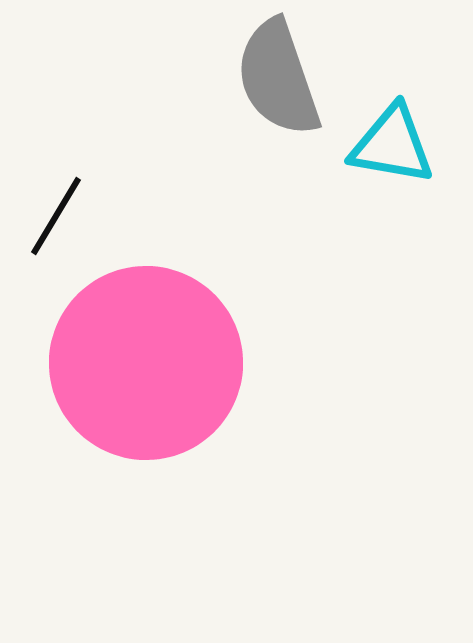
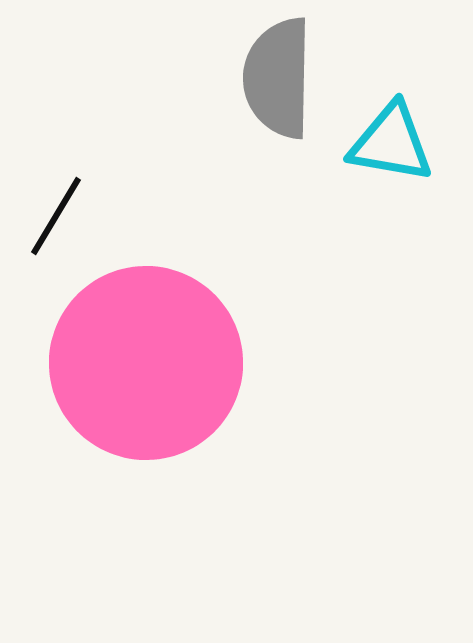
gray semicircle: rotated 20 degrees clockwise
cyan triangle: moved 1 px left, 2 px up
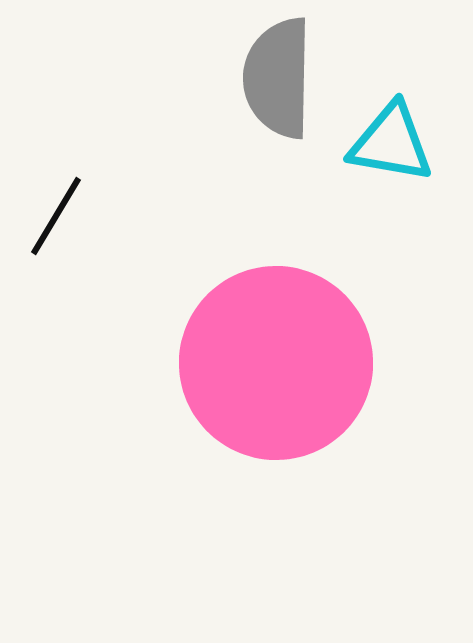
pink circle: moved 130 px right
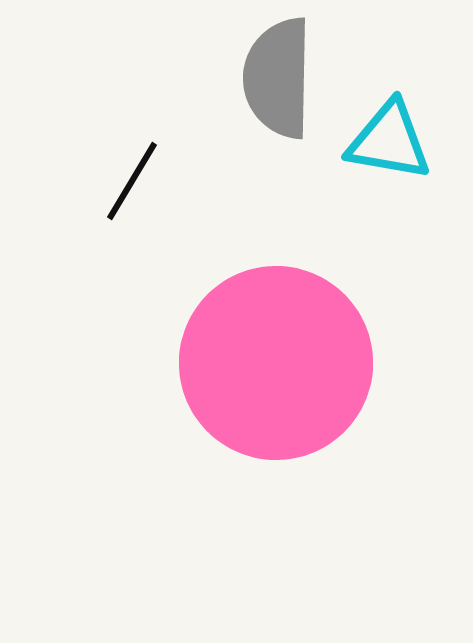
cyan triangle: moved 2 px left, 2 px up
black line: moved 76 px right, 35 px up
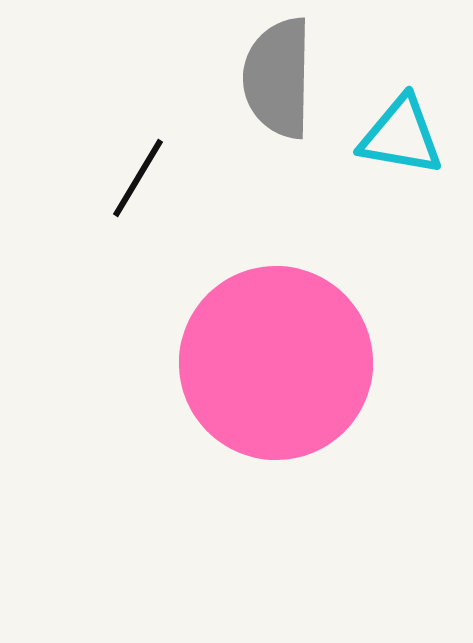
cyan triangle: moved 12 px right, 5 px up
black line: moved 6 px right, 3 px up
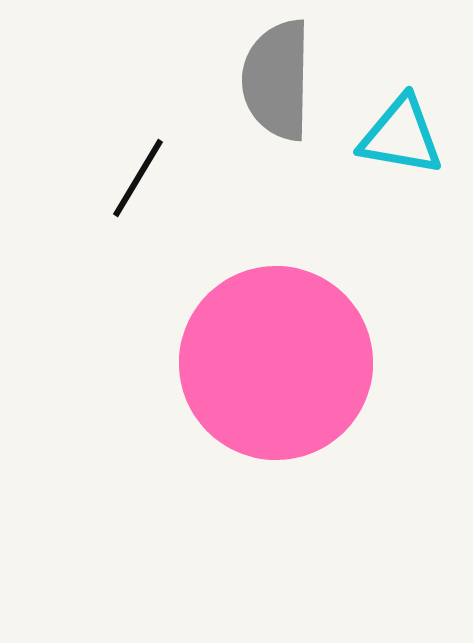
gray semicircle: moved 1 px left, 2 px down
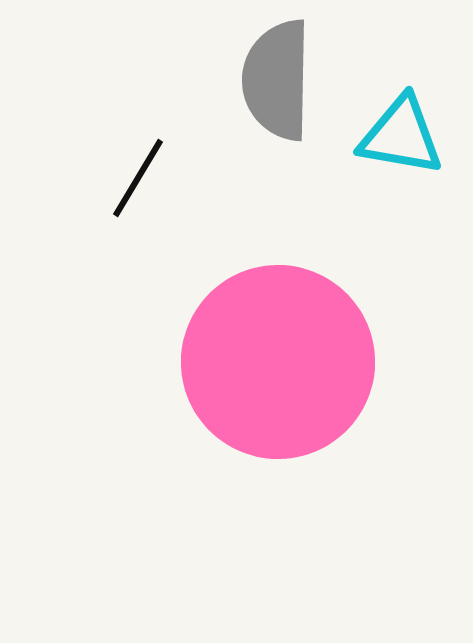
pink circle: moved 2 px right, 1 px up
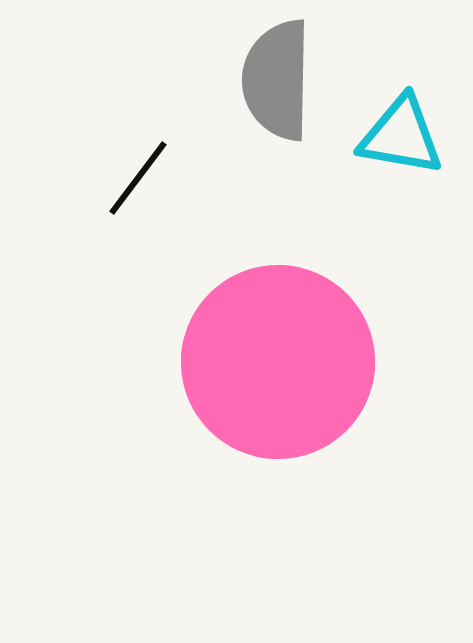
black line: rotated 6 degrees clockwise
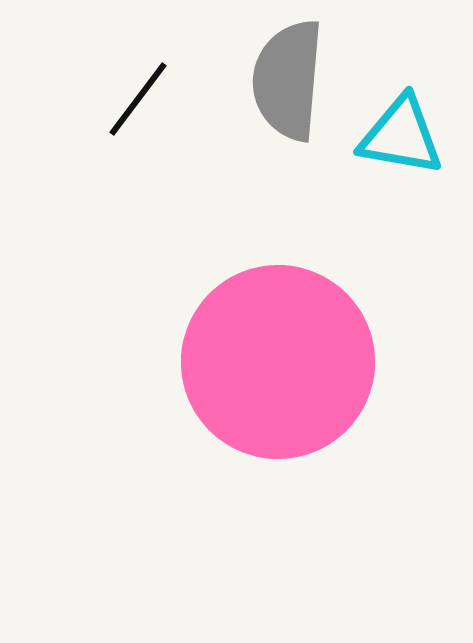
gray semicircle: moved 11 px right; rotated 4 degrees clockwise
black line: moved 79 px up
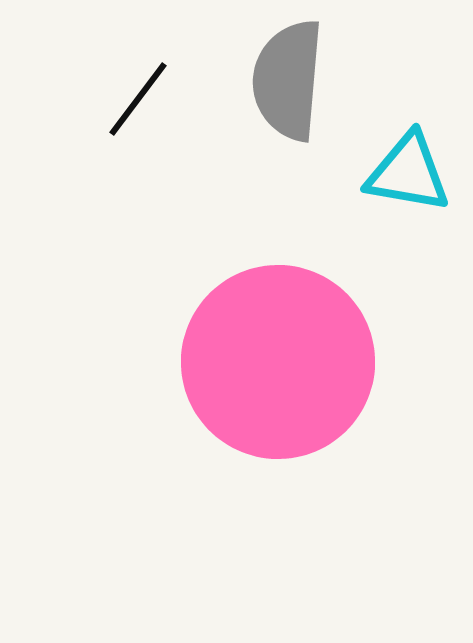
cyan triangle: moved 7 px right, 37 px down
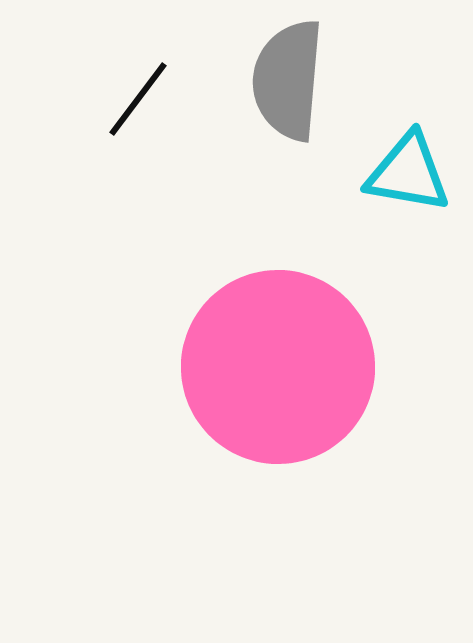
pink circle: moved 5 px down
